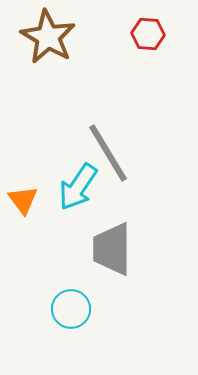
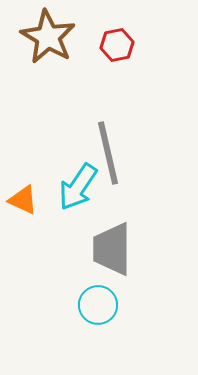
red hexagon: moved 31 px left, 11 px down; rotated 16 degrees counterclockwise
gray line: rotated 18 degrees clockwise
orange triangle: rotated 28 degrees counterclockwise
cyan circle: moved 27 px right, 4 px up
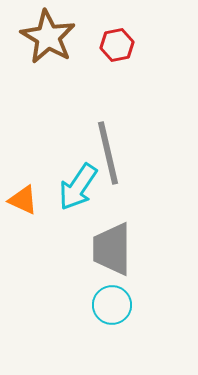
cyan circle: moved 14 px right
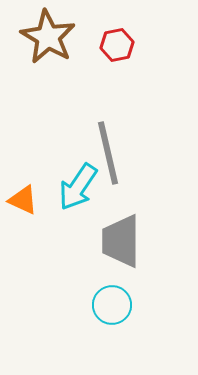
gray trapezoid: moved 9 px right, 8 px up
